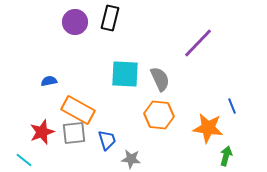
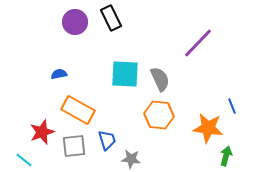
black rectangle: moved 1 px right; rotated 40 degrees counterclockwise
blue semicircle: moved 10 px right, 7 px up
gray square: moved 13 px down
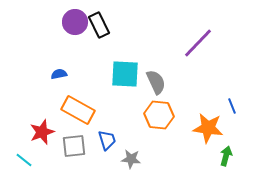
black rectangle: moved 12 px left, 7 px down
gray semicircle: moved 4 px left, 3 px down
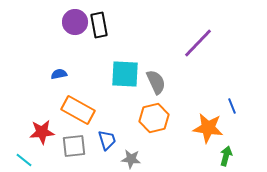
black rectangle: rotated 15 degrees clockwise
orange hexagon: moved 5 px left, 3 px down; rotated 20 degrees counterclockwise
red star: rotated 15 degrees clockwise
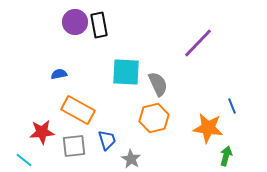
cyan square: moved 1 px right, 2 px up
gray semicircle: moved 2 px right, 2 px down
gray star: rotated 24 degrees clockwise
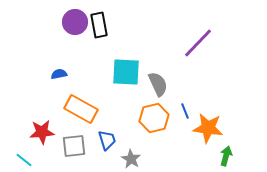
blue line: moved 47 px left, 5 px down
orange rectangle: moved 3 px right, 1 px up
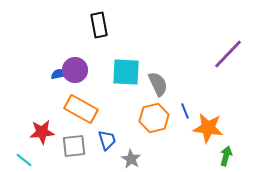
purple circle: moved 48 px down
purple line: moved 30 px right, 11 px down
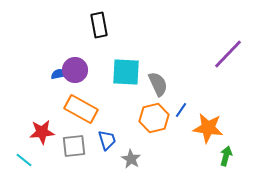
blue line: moved 4 px left, 1 px up; rotated 56 degrees clockwise
